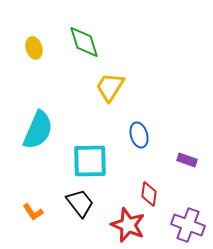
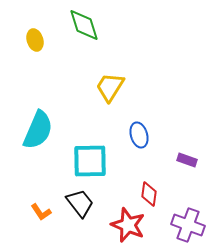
green diamond: moved 17 px up
yellow ellipse: moved 1 px right, 8 px up
orange L-shape: moved 8 px right
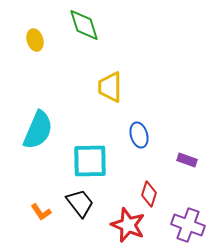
yellow trapezoid: rotated 32 degrees counterclockwise
red diamond: rotated 10 degrees clockwise
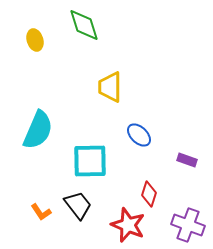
blue ellipse: rotated 30 degrees counterclockwise
black trapezoid: moved 2 px left, 2 px down
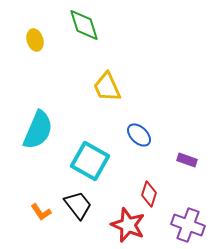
yellow trapezoid: moved 3 px left; rotated 24 degrees counterclockwise
cyan square: rotated 30 degrees clockwise
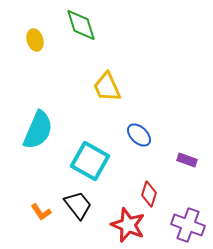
green diamond: moved 3 px left
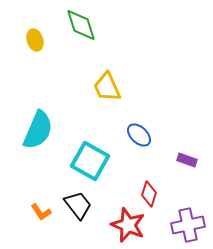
purple cross: rotated 32 degrees counterclockwise
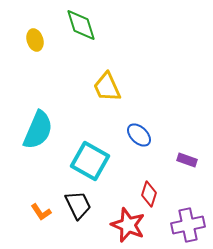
black trapezoid: rotated 12 degrees clockwise
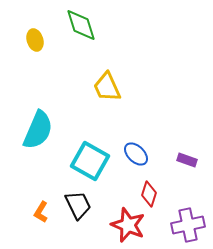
blue ellipse: moved 3 px left, 19 px down
orange L-shape: rotated 65 degrees clockwise
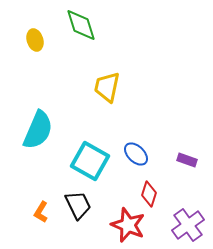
yellow trapezoid: rotated 36 degrees clockwise
purple cross: rotated 24 degrees counterclockwise
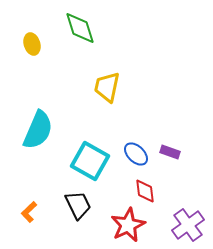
green diamond: moved 1 px left, 3 px down
yellow ellipse: moved 3 px left, 4 px down
purple rectangle: moved 17 px left, 8 px up
red diamond: moved 4 px left, 3 px up; rotated 25 degrees counterclockwise
orange L-shape: moved 12 px left; rotated 15 degrees clockwise
red star: rotated 24 degrees clockwise
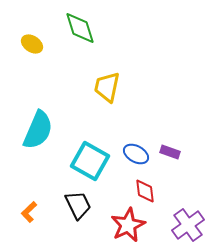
yellow ellipse: rotated 40 degrees counterclockwise
blue ellipse: rotated 15 degrees counterclockwise
